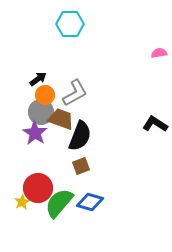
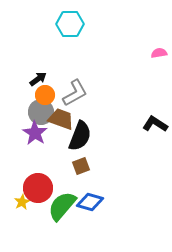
green semicircle: moved 3 px right, 3 px down
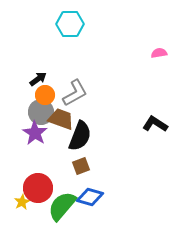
blue diamond: moved 5 px up
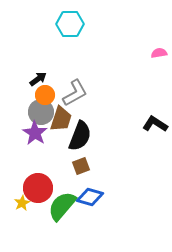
brown trapezoid: rotated 88 degrees clockwise
yellow star: moved 1 px down
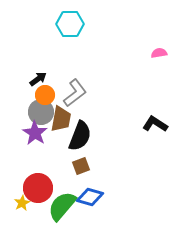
gray L-shape: rotated 8 degrees counterclockwise
brown trapezoid: rotated 8 degrees counterclockwise
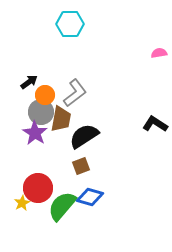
black arrow: moved 9 px left, 3 px down
black semicircle: moved 4 px right; rotated 144 degrees counterclockwise
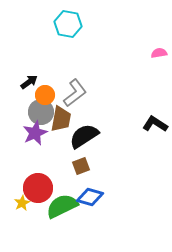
cyan hexagon: moved 2 px left; rotated 12 degrees clockwise
purple star: rotated 15 degrees clockwise
green semicircle: rotated 24 degrees clockwise
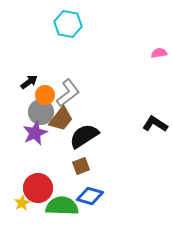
gray L-shape: moved 7 px left
brown trapezoid: rotated 28 degrees clockwise
blue diamond: moved 1 px up
green semicircle: rotated 28 degrees clockwise
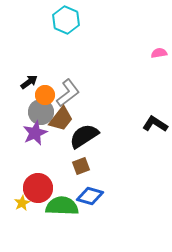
cyan hexagon: moved 2 px left, 4 px up; rotated 12 degrees clockwise
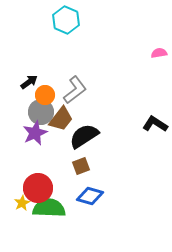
gray L-shape: moved 7 px right, 3 px up
green semicircle: moved 13 px left, 2 px down
